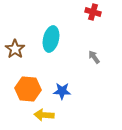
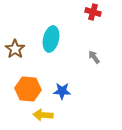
yellow arrow: moved 1 px left
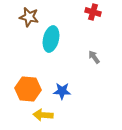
brown star: moved 14 px right, 32 px up; rotated 24 degrees counterclockwise
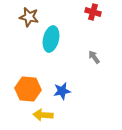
blue star: rotated 12 degrees counterclockwise
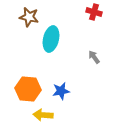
red cross: moved 1 px right
blue star: moved 1 px left
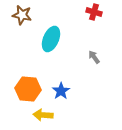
brown star: moved 7 px left, 2 px up
cyan ellipse: rotated 10 degrees clockwise
blue star: rotated 24 degrees counterclockwise
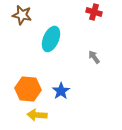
yellow arrow: moved 6 px left
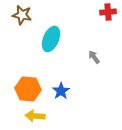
red cross: moved 14 px right; rotated 21 degrees counterclockwise
yellow arrow: moved 2 px left, 1 px down
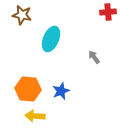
blue star: rotated 12 degrees clockwise
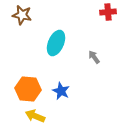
cyan ellipse: moved 5 px right, 4 px down
blue star: rotated 24 degrees counterclockwise
yellow arrow: rotated 18 degrees clockwise
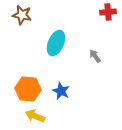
gray arrow: moved 1 px right, 1 px up
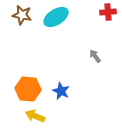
cyan ellipse: moved 26 px up; rotated 35 degrees clockwise
